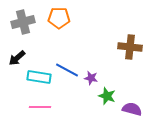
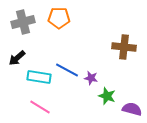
brown cross: moved 6 px left
pink line: rotated 30 degrees clockwise
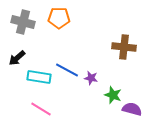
gray cross: rotated 30 degrees clockwise
green star: moved 6 px right, 1 px up
pink line: moved 1 px right, 2 px down
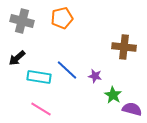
orange pentagon: moved 3 px right; rotated 15 degrees counterclockwise
gray cross: moved 1 px left, 1 px up
blue line: rotated 15 degrees clockwise
purple star: moved 4 px right, 2 px up
green star: rotated 12 degrees clockwise
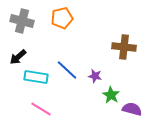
black arrow: moved 1 px right, 1 px up
cyan rectangle: moved 3 px left
green star: moved 2 px left
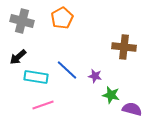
orange pentagon: rotated 15 degrees counterclockwise
green star: rotated 18 degrees counterclockwise
pink line: moved 2 px right, 4 px up; rotated 50 degrees counterclockwise
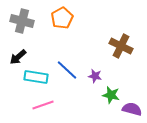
brown cross: moved 3 px left, 1 px up; rotated 20 degrees clockwise
